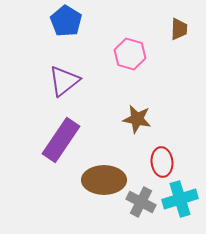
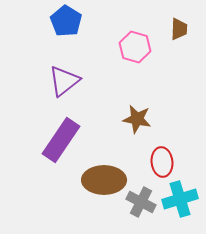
pink hexagon: moved 5 px right, 7 px up
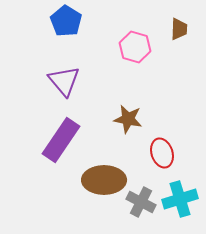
purple triangle: rotated 32 degrees counterclockwise
brown star: moved 9 px left
red ellipse: moved 9 px up; rotated 12 degrees counterclockwise
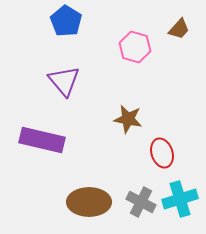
brown trapezoid: rotated 40 degrees clockwise
purple rectangle: moved 19 px left; rotated 69 degrees clockwise
brown ellipse: moved 15 px left, 22 px down
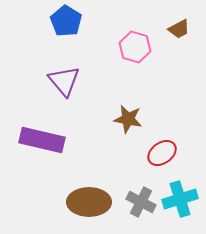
brown trapezoid: rotated 20 degrees clockwise
red ellipse: rotated 72 degrees clockwise
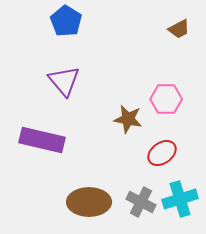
pink hexagon: moved 31 px right, 52 px down; rotated 16 degrees counterclockwise
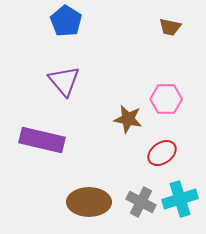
brown trapezoid: moved 9 px left, 2 px up; rotated 40 degrees clockwise
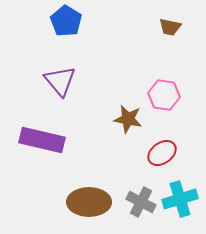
purple triangle: moved 4 px left
pink hexagon: moved 2 px left, 4 px up; rotated 8 degrees clockwise
